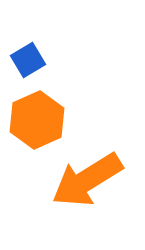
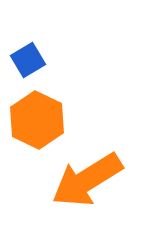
orange hexagon: rotated 10 degrees counterclockwise
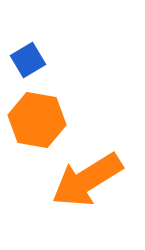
orange hexagon: rotated 16 degrees counterclockwise
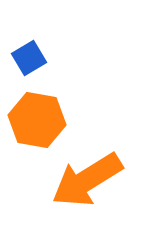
blue square: moved 1 px right, 2 px up
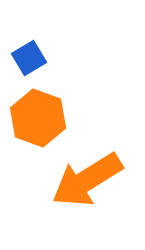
orange hexagon: moved 1 px right, 2 px up; rotated 10 degrees clockwise
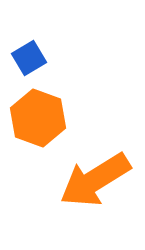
orange arrow: moved 8 px right
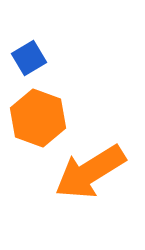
orange arrow: moved 5 px left, 8 px up
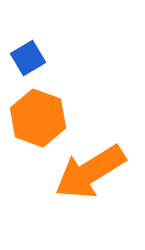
blue square: moved 1 px left
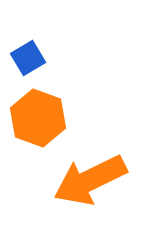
orange arrow: moved 8 px down; rotated 6 degrees clockwise
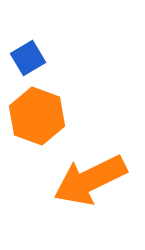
orange hexagon: moved 1 px left, 2 px up
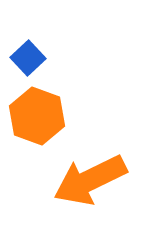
blue square: rotated 12 degrees counterclockwise
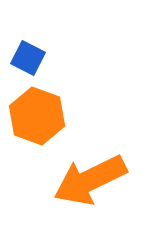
blue square: rotated 20 degrees counterclockwise
